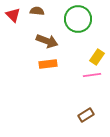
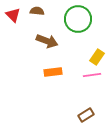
orange rectangle: moved 5 px right, 8 px down
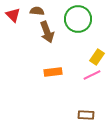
brown arrow: moved 9 px up; rotated 50 degrees clockwise
pink line: rotated 18 degrees counterclockwise
brown rectangle: rotated 35 degrees clockwise
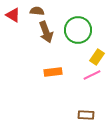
red triangle: rotated 14 degrees counterclockwise
green circle: moved 11 px down
brown arrow: moved 1 px left
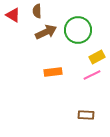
brown semicircle: rotated 96 degrees counterclockwise
brown arrow: rotated 95 degrees counterclockwise
yellow rectangle: rotated 28 degrees clockwise
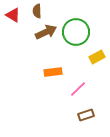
green circle: moved 2 px left, 2 px down
pink line: moved 14 px left, 14 px down; rotated 18 degrees counterclockwise
brown rectangle: rotated 21 degrees counterclockwise
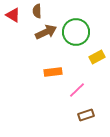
pink line: moved 1 px left, 1 px down
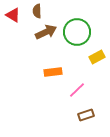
green circle: moved 1 px right
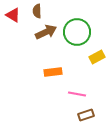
pink line: moved 4 px down; rotated 54 degrees clockwise
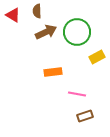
brown rectangle: moved 1 px left, 1 px down
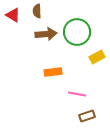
brown arrow: moved 2 px down; rotated 20 degrees clockwise
brown rectangle: moved 2 px right
